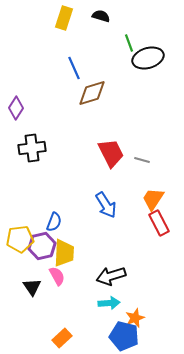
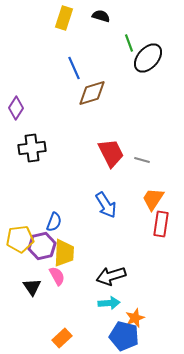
black ellipse: rotated 32 degrees counterclockwise
red rectangle: moved 2 px right, 1 px down; rotated 35 degrees clockwise
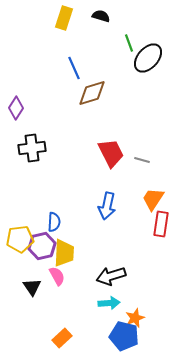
blue arrow: moved 1 px right, 1 px down; rotated 44 degrees clockwise
blue semicircle: rotated 18 degrees counterclockwise
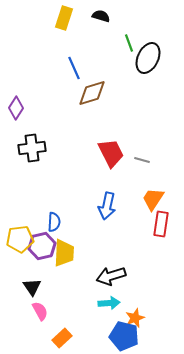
black ellipse: rotated 16 degrees counterclockwise
pink semicircle: moved 17 px left, 35 px down
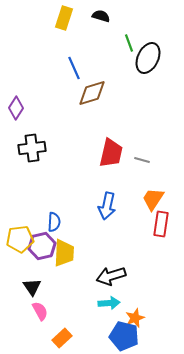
red trapezoid: rotated 40 degrees clockwise
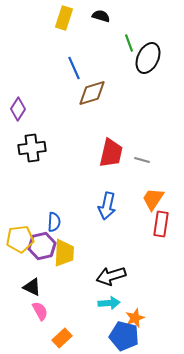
purple diamond: moved 2 px right, 1 px down
black triangle: rotated 30 degrees counterclockwise
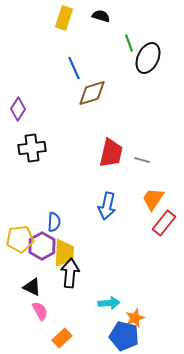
red rectangle: moved 3 px right, 1 px up; rotated 30 degrees clockwise
purple hexagon: rotated 16 degrees counterclockwise
black arrow: moved 41 px left, 3 px up; rotated 112 degrees clockwise
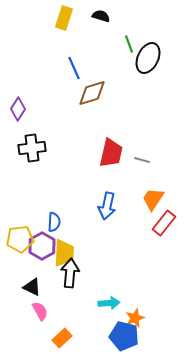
green line: moved 1 px down
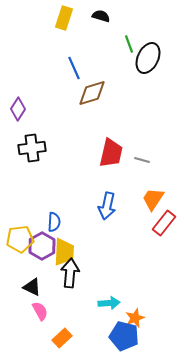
yellow trapezoid: moved 1 px up
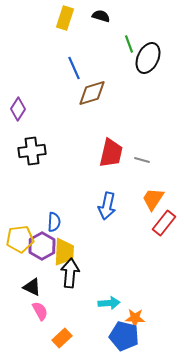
yellow rectangle: moved 1 px right
black cross: moved 3 px down
orange star: rotated 24 degrees clockwise
